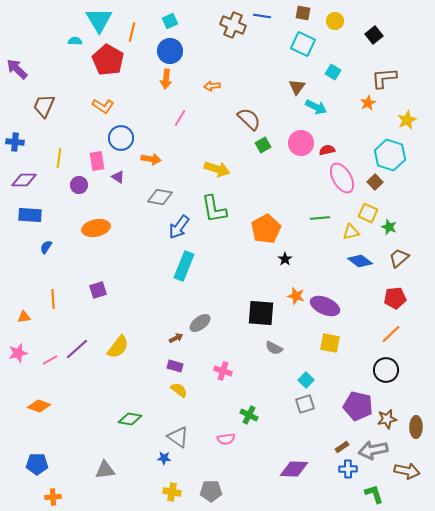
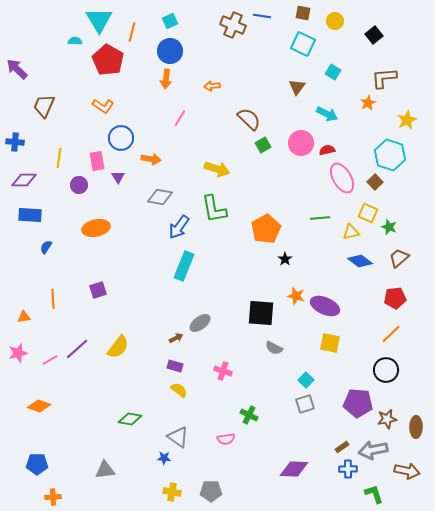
cyan arrow at (316, 107): moved 11 px right, 7 px down
purple triangle at (118, 177): rotated 24 degrees clockwise
purple pentagon at (358, 406): moved 3 px up; rotated 8 degrees counterclockwise
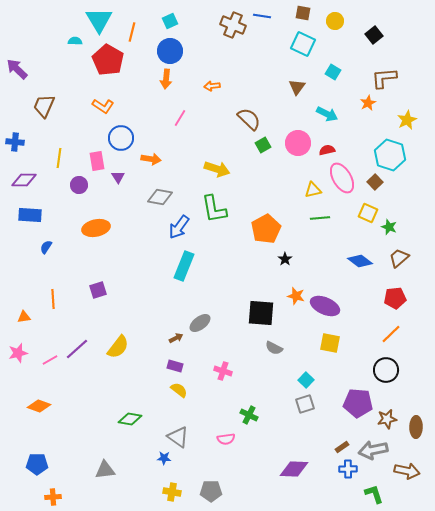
pink circle at (301, 143): moved 3 px left
yellow triangle at (351, 232): moved 38 px left, 42 px up
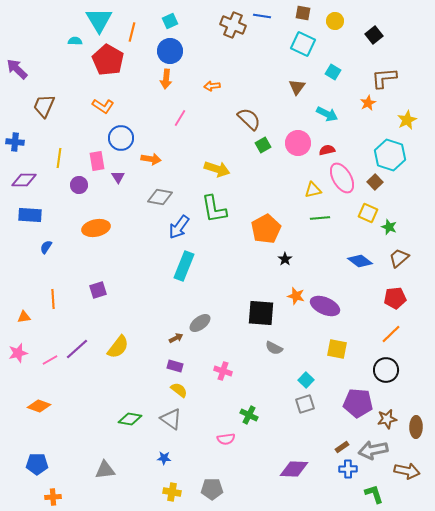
yellow square at (330, 343): moved 7 px right, 6 px down
gray triangle at (178, 437): moved 7 px left, 18 px up
gray pentagon at (211, 491): moved 1 px right, 2 px up
